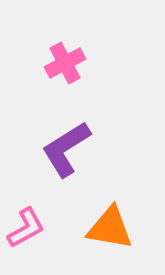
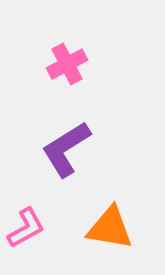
pink cross: moved 2 px right, 1 px down
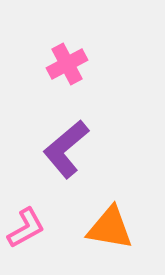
purple L-shape: rotated 8 degrees counterclockwise
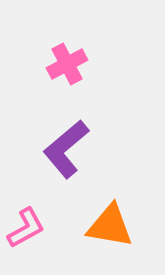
orange triangle: moved 2 px up
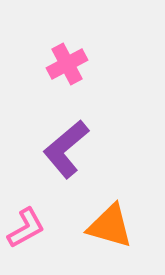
orange triangle: rotated 6 degrees clockwise
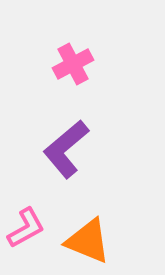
pink cross: moved 6 px right
orange triangle: moved 22 px left, 15 px down; rotated 6 degrees clockwise
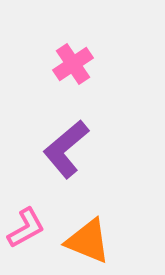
pink cross: rotated 6 degrees counterclockwise
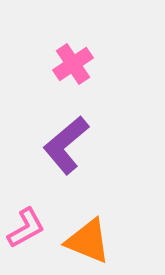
purple L-shape: moved 4 px up
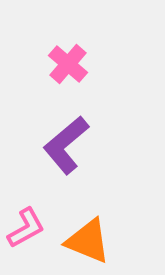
pink cross: moved 5 px left; rotated 15 degrees counterclockwise
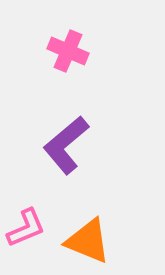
pink cross: moved 13 px up; rotated 18 degrees counterclockwise
pink L-shape: rotated 6 degrees clockwise
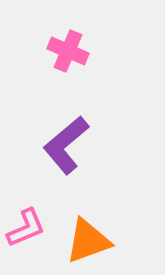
orange triangle: rotated 42 degrees counterclockwise
